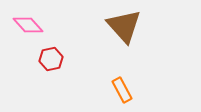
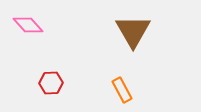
brown triangle: moved 9 px right, 5 px down; rotated 12 degrees clockwise
red hexagon: moved 24 px down; rotated 10 degrees clockwise
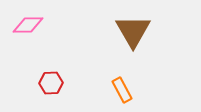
pink diamond: rotated 48 degrees counterclockwise
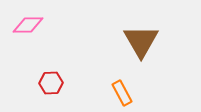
brown triangle: moved 8 px right, 10 px down
orange rectangle: moved 3 px down
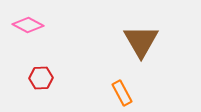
pink diamond: rotated 28 degrees clockwise
red hexagon: moved 10 px left, 5 px up
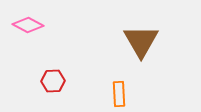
red hexagon: moved 12 px right, 3 px down
orange rectangle: moved 3 px left, 1 px down; rotated 25 degrees clockwise
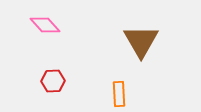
pink diamond: moved 17 px right; rotated 20 degrees clockwise
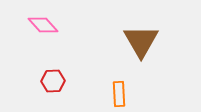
pink diamond: moved 2 px left
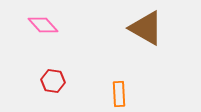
brown triangle: moved 5 px right, 13 px up; rotated 30 degrees counterclockwise
red hexagon: rotated 10 degrees clockwise
